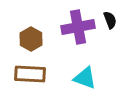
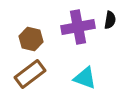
black semicircle: rotated 30 degrees clockwise
brown hexagon: rotated 15 degrees counterclockwise
brown rectangle: rotated 40 degrees counterclockwise
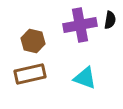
purple cross: moved 2 px right, 2 px up
brown hexagon: moved 2 px right, 2 px down
brown rectangle: rotated 24 degrees clockwise
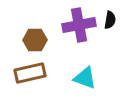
purple cross: moved 1 px left
brown hexagon: moved 2 px right, 1 px up; rotated 15 degrees counterclockwise
brown rectangle: moved 1 px up
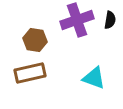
purple cross: moved 2 px left, 5 px up; rotated 8 degrees counterclockwise
brown hexagon: rotated 10 degrees clockwise
cyan triangle: moved 9 px right
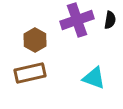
brown hexagon: rotated 20 degrees clockwise
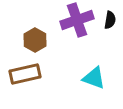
brown rectangle: moved 5 px left, 1 px down
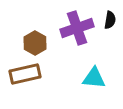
purple cross: moved 8 px down
brown hexagon: moved 3 px down
cyan triangle: rotated 15 degrees counterclockwise
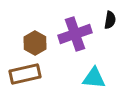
purple cross: moved 2 px left, 6 px down
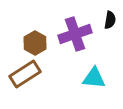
brown rectangle: rotated 20 degrees counterclockwise
